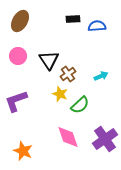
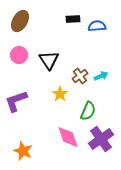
pink circle: moved 1 px right, 1 px up
brown cross: moved 12 px right, 2 px down
yellow star: rotated 14 degrees clockwise
green semicircle: moved 8 px right, 6 px down; rotated 24 degrees counterclockwise
purple cross: moved 4 px left
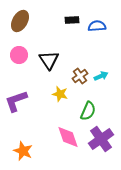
black rectangle: moved 1 px left, 1 px down
yellow star: rotated 21 degrees counterclockwise
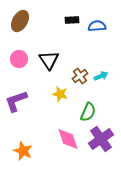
pink circle: moved 4 px down
green semicircle: moved 1 px down
pink diamond: moved 2 px down
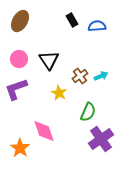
black rectangle: rotated 64 degrees clockwise
yellow star: moved 1 px left, 1 px up; rotated 14 degrees clockwise
purple L-shape: moved 12 px up
pink diamond: moved 24 px left, 8 px up
orange star: moved 3 px left, 3 px up; rotated 12 degrees clockwise
